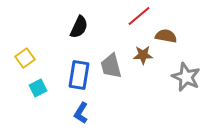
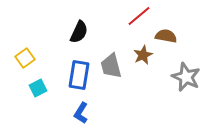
black semicircle: moved 5 px down
brown star: rotated 24 degrees counterclockwise
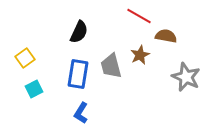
red line: rotated 70 degrees clockwise
brown star: moved 3 px left
blue rectangle: moved 1 px left, 1 px up
cyan square: moved 4 px left, 1 px down
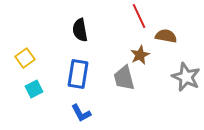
red line: rotated 35 degrees clockwise
black semicircle: moved 1 px right, 2 px up; rotated 145 degrees clockwise
gray trapezoid: moved 13 px right, 12 px down
blue L-shape: rotated 60 degrees counterclockwise
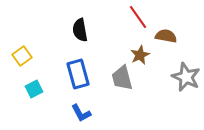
red line: moved 1 px left, 1 px down; rotated 10 degrees counterclockwise
yellow square: moved 3 px left, 2 px up
blue rectangle: rotated 24 degrees counterclockwise
gray trapezoid: moved 2 px left
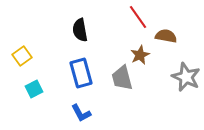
blue rectangle: moved 3 px right, 1 px up
